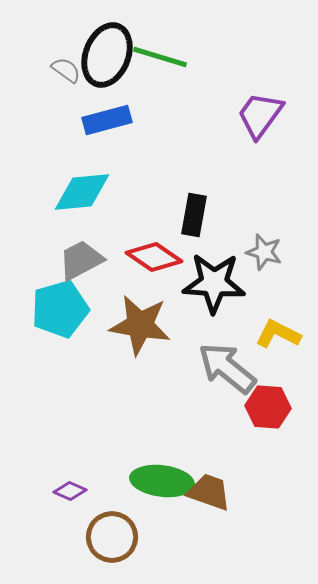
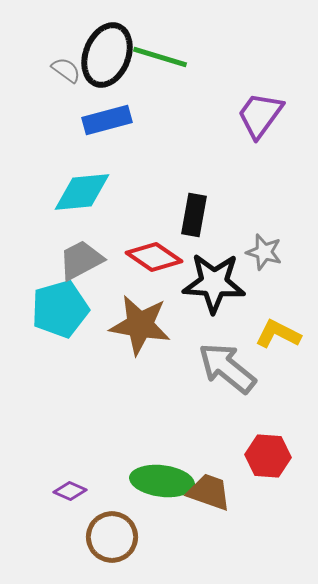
red hexagon: moved 49 px down
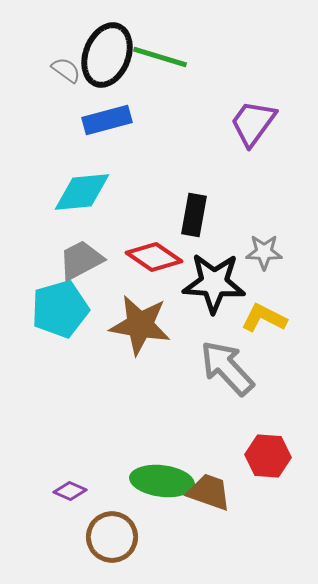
purple trapezoid: moved 7 px left, 8 px down
gray star: rotated 15 degrees counterclockwise
yellow L-shape: moved 14 px left, 16 px up
gray arrow: rotated 8 degrees clockwise
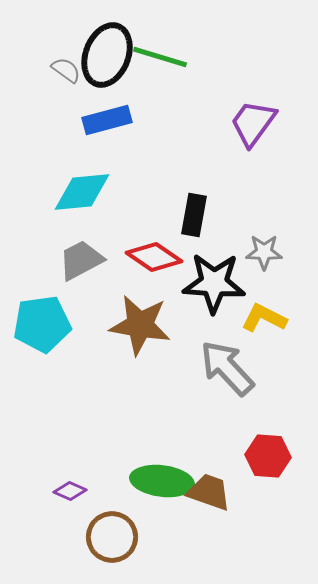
cyan pentagon: moved 18 px left, 15 px down; rotated 8 degrees clockwise
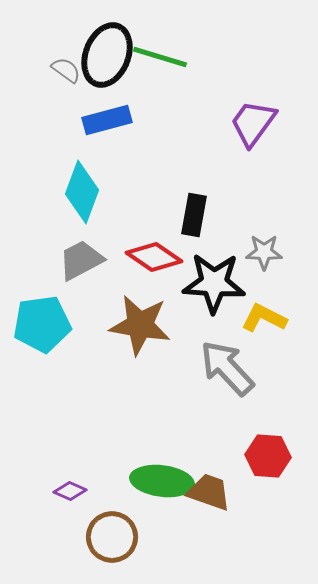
cyan diamond: rotated 64 degrees counterclockwise
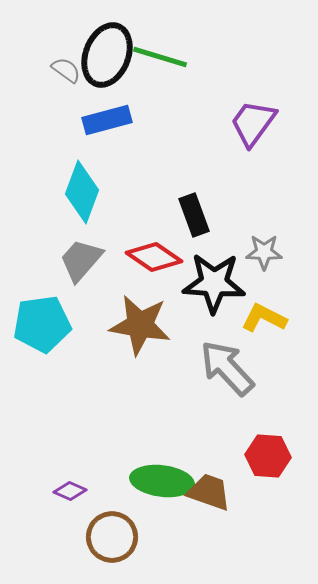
black rectangle: rotated 30 degrees counterclockwise
gray trapezoid: rotated 21 degrees counterclockwise
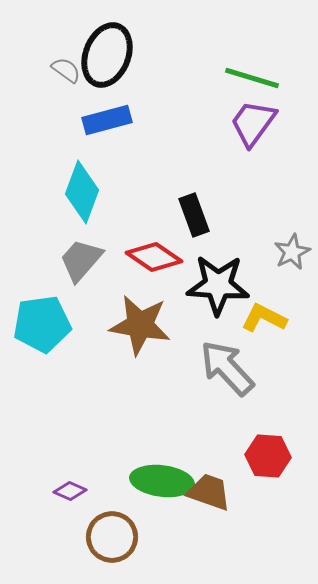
green line: moved 92 px right, 21 px down
gray star: moved 28 px right; rotated 27 degrees counterclockwise
black star: moved 4 px right, 2 px down
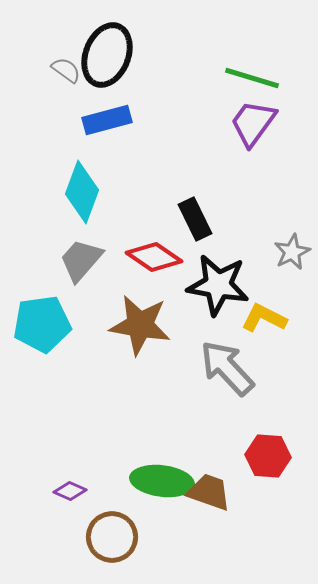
black rectangle: moved 1 px right, 4 px down; rotated 6 degrees counterclockwise
black star: rotated 6 degrees clockwise
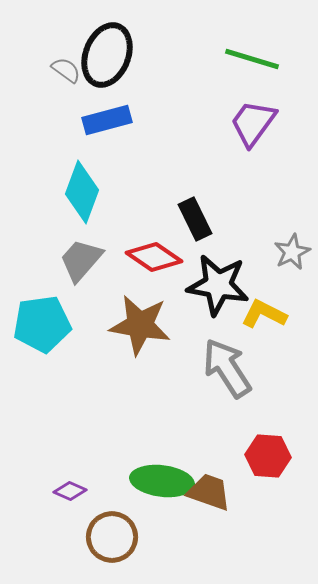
green line: moved 19 px up
yellow L-shape: moved 4 px up
gray arrow: rotated 10 degrees clockwise
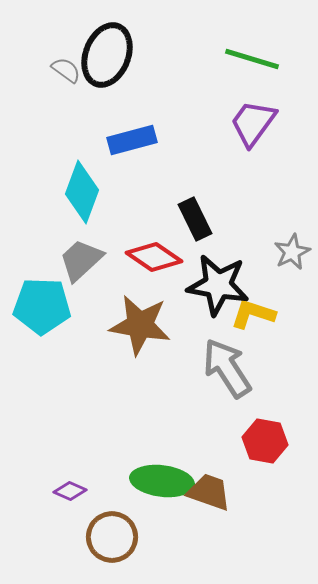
blue rectangle: moved 25 px right, 20 px down
gray trapezoid: rotated 6 degrees clockwise
yellow L-shape: moved 11 px left; rotated 9 degrees counterclockwise
cyan pentagon: moved 18 px up; rotated 10 degrees clockwise
red hexagon: moved 3 px left, 15 px up; rotated 6 degrees clockwise
